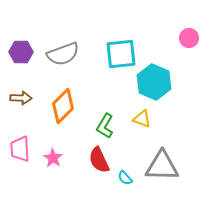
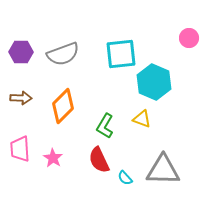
gray triangle: moved 1 px right, 4 px down
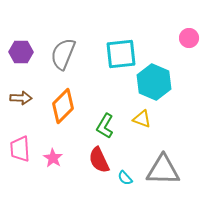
gray semicircle: rotated 132 degrees clockwise
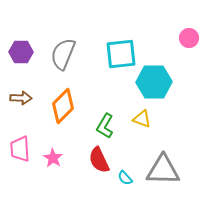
cyan hexagon: rotated 24 degrees counterclockwise
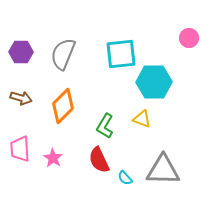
brown arrow: rotated 15 degrees clockwise
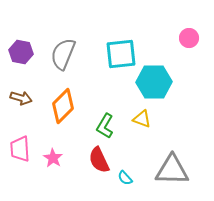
purple hexagon: rotated 10 degrees clockwise
gray triangle: moved 9 px right
